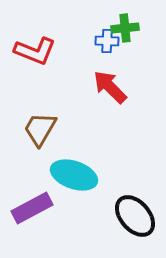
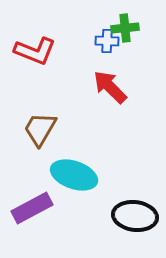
black ellipse: rotated 42 degrees counterclockwise
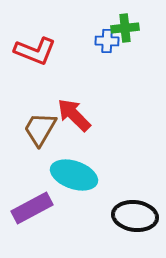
red arrow: moved 36 px left, 28 px down
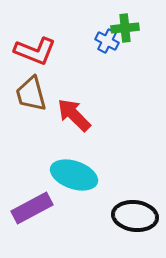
blue cross: rotated 25 degrees clockwise
brown trapezoid: moved 9 px left, 35 px up; rotated 45 degrees counterclockwise
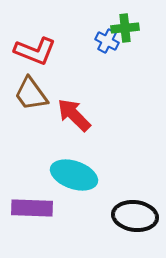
brown trapezoid: rotated 21 degrees counterclockwise
purple rectangle: rotated 30 degrees clockwise
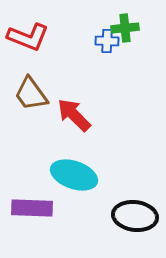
blue cross: rotated 25 degrees counterclockwise
red L-shape: moved 7 px left, 14 px up
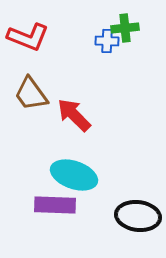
purple rectangle: moved 23 px right, 3 px up
black ellipse: moved 3 px right
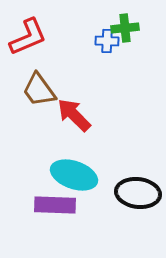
red L-shape: rotated 45 degrees counterclockwise
brown trapezoid: moved 8 px right, 4 px up
black ellipse: moved 23 px up
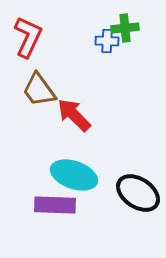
red L-shape: rotated 42 degrees counterclockwise
black ellipse: rotated 27 degrees clockwise
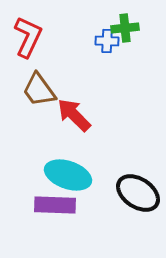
cyan ellipse: moved 6 px left
